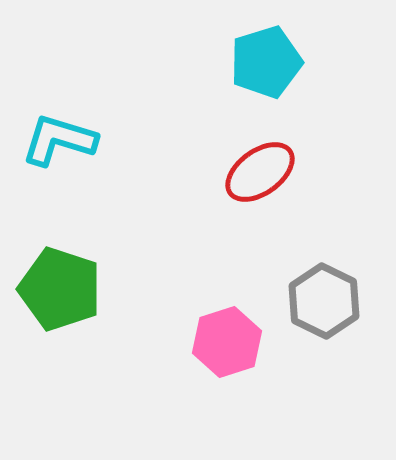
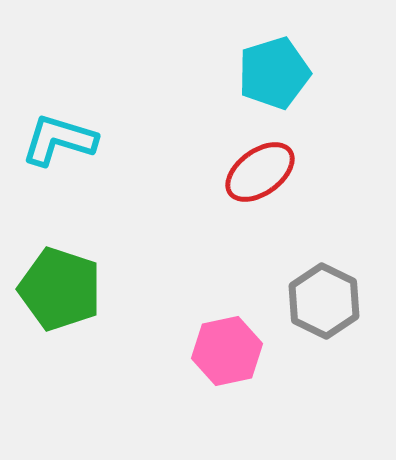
cyan pentagon: moved 8 px right, 11 px down
pink hexagon: moved 9 px down; rotated 6 degrees clockwise
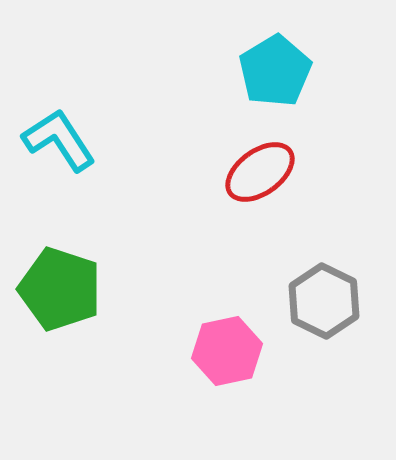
cyan pentagon: moved 1 px right, 2 px up; rotated 14 degrees counterclockwise
cyan L-shape: rotated 40 degrees clockwise
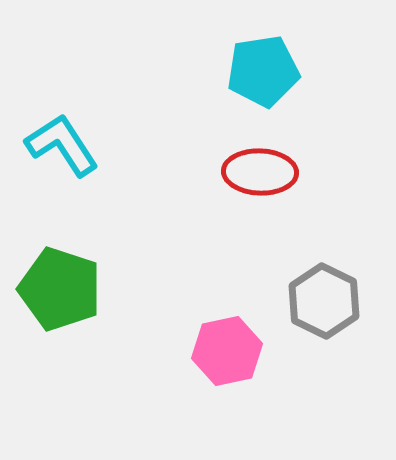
cyan pentagon: moved 12 px left; rotated 22 degrees clockwise
cyan L-shape: moved 3 px right, 5 px down
red ellipse: rotated 38 degrees clockwise
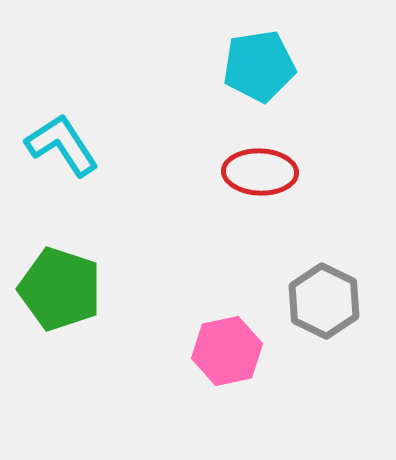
cyan pentagon: moved 4 px left, 5 px up
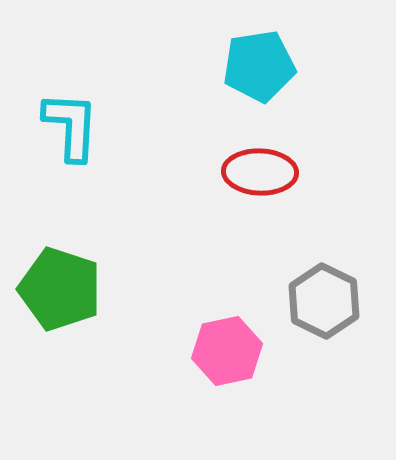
cyan L-shape: moved 9 px right, 19 px up; rotated 36 degrees clockwise
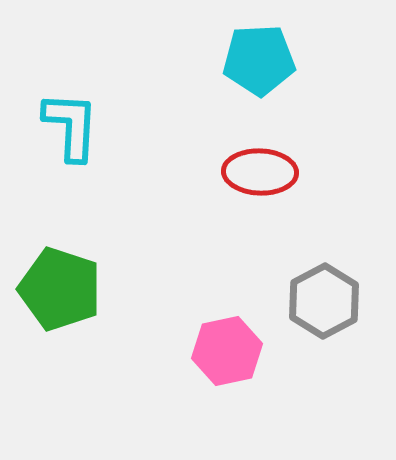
cyan pentagon: moved 6 px up; rotated 6 degrees clockwise
gray hexagon: rotated 6 degrees clockwise
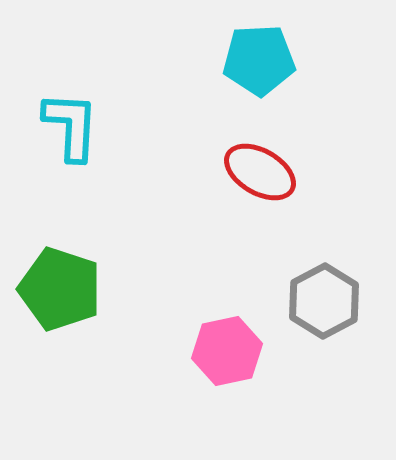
red ellipse: rotated 28 degrees clockwise
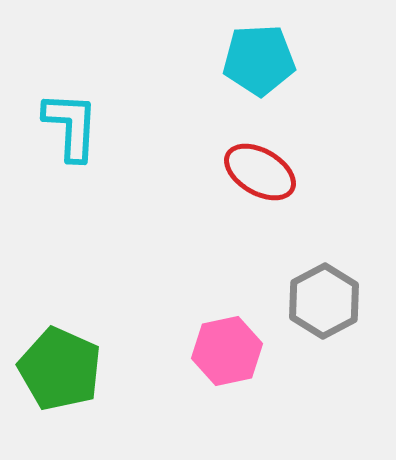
green pentagon: moved 80 px down; rotated 6 degrees clockwise
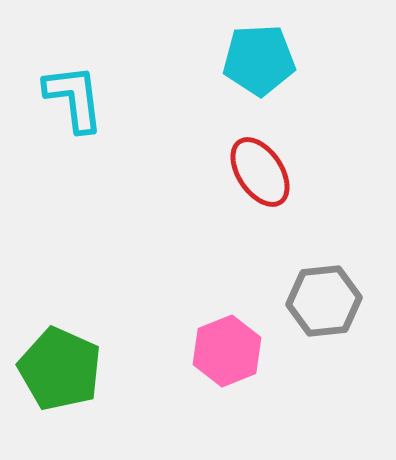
cyan L-shape: moved 3 px right, 28 px up; rotated 10 degrees counterclockwise
red ellipse: rotated 26 degrees clockwise
gray hexagon: rotated 22 degrees clockwise
pink hexagon: rotated 10 degrees counterclockwise
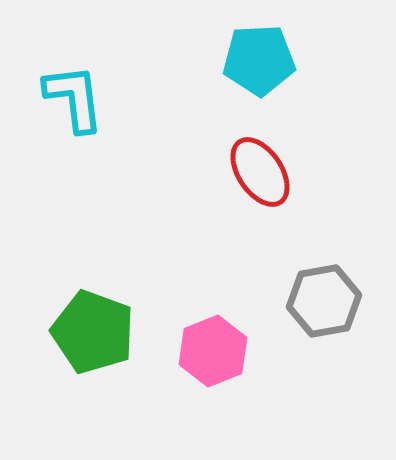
gray hexagon: rotated 4 degrees counterclockwise
pink hexagon: moved 14 px left
green pentagon: moved 33 px right, 37 px up; rotated 4 degrees counterclockwise
